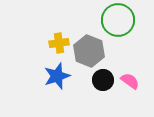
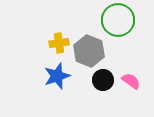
pink semicircle: moved 1 px right
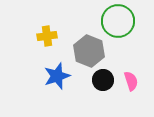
green circle: moved 1 px down
yellow cross: moved 12 px left, 7 px up
pink semicircle: rotated 36 degrees clockwise
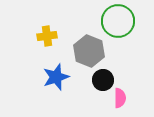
blue star: moved 1 px left, 1 px down
pink semicircle: moved 11 px left, 17 px down; rotated 18 degrees clockwise
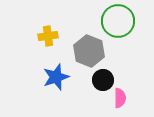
yellow cross: moved 1 px right
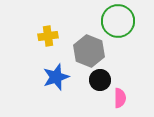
black circle: moved 3 px left
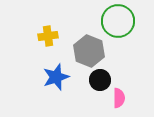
pink semicircle: moved 1 px left
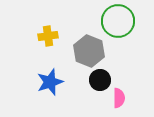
blue star: moved 6 px left, 5 px down
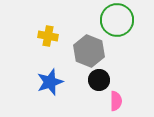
green circle: moved 1 px left, 1 px up
yellow cross: rotated 18 degrees clockwise
black circle: moved 1 px left
pink semicircle: moved 3 px left, 3 px down
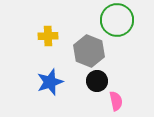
yellow cross: rotated 12 degrees counterclockwise
black circle: moved 2 px left, 1 px down
pink semicircle: rotated 12 degrees counterclockwise
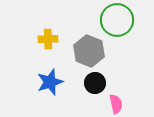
yellow cross: moved 3 px down
black circle: moved 2 px left, 2 px down
pink semicircle: moved 3 px down
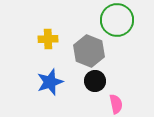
black circle: moved 2 px up
